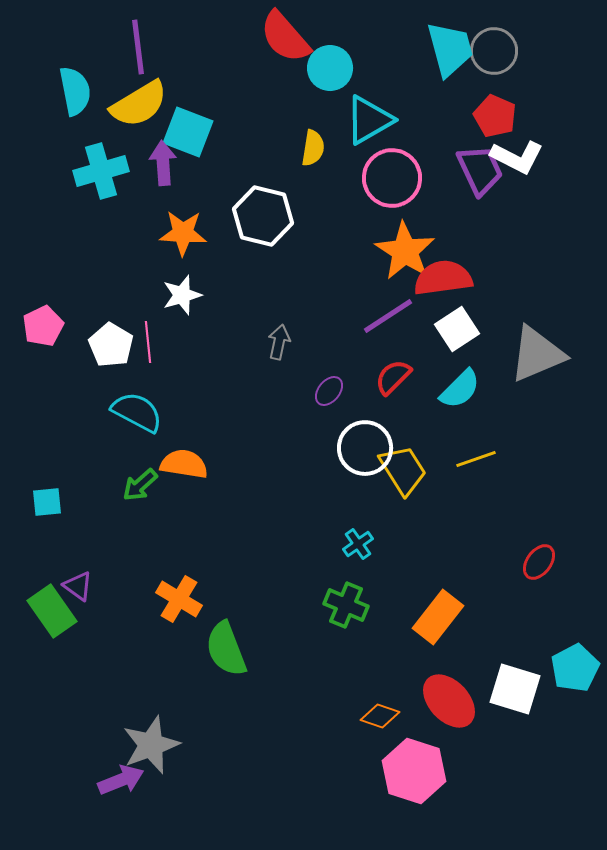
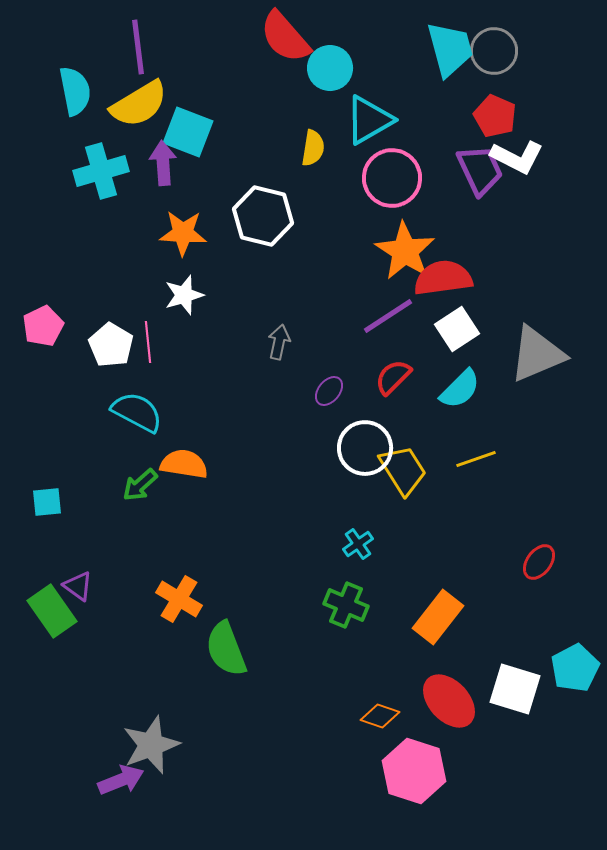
white star at (182, 295): moved 2 px right
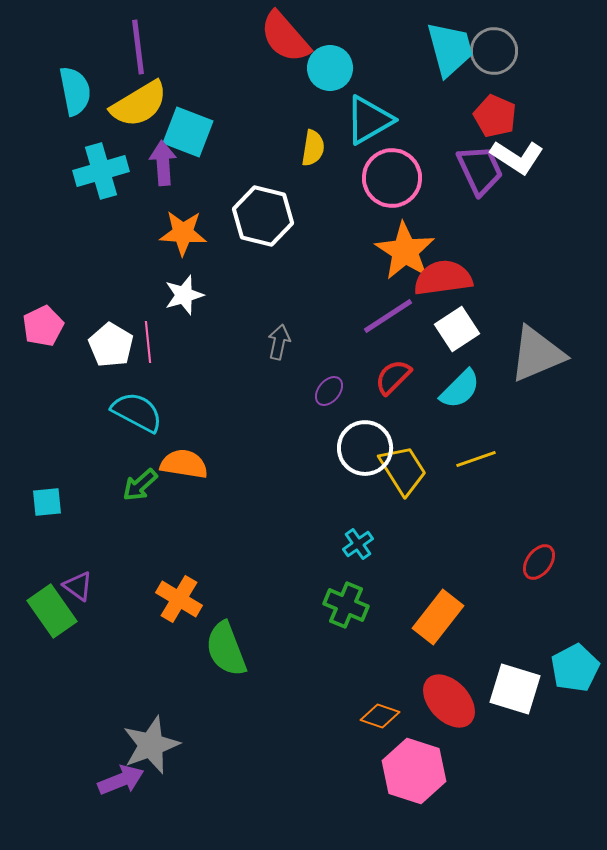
white L-shape at (517, 157): rotated 6 degrees clockwise
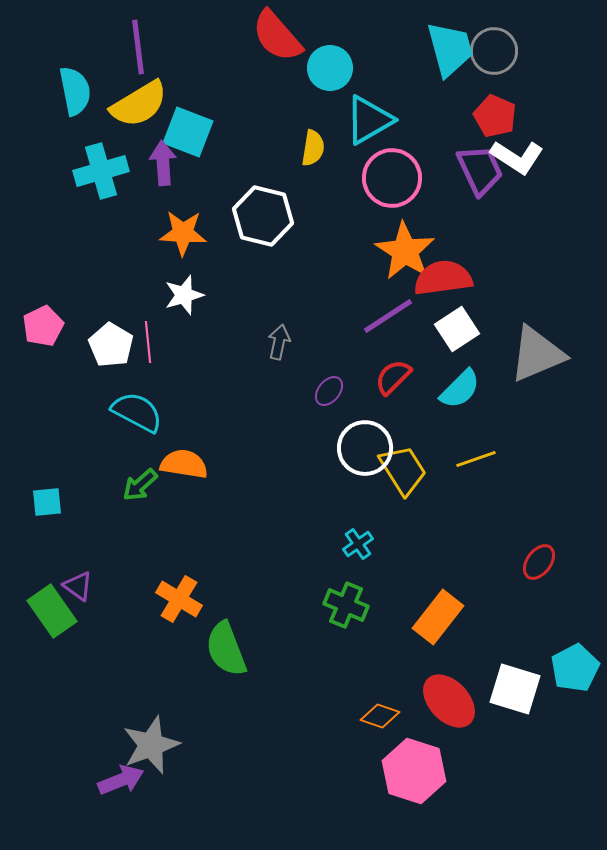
red semicircle at (285, 37): moved 8 px left, 1 px up
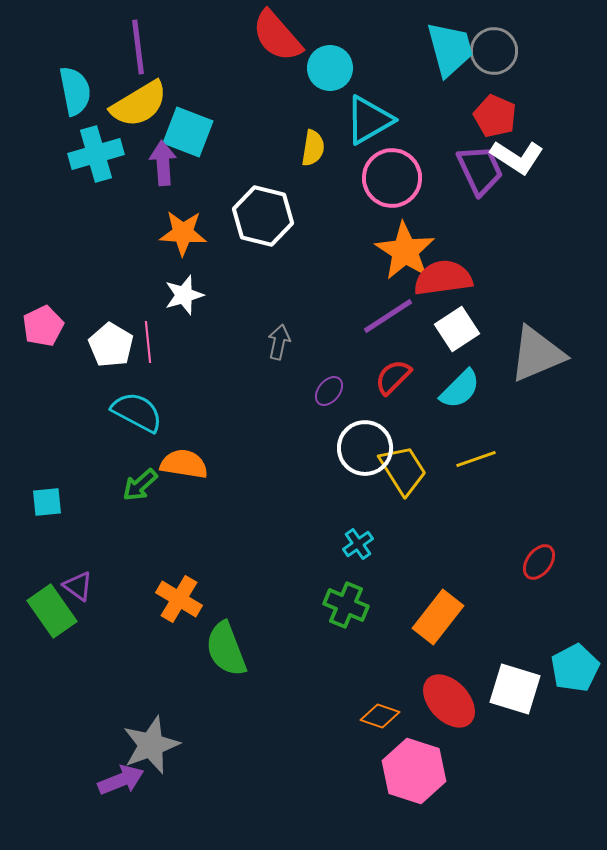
cyan cross at (101, 171): moved 5 px left, 17 px up
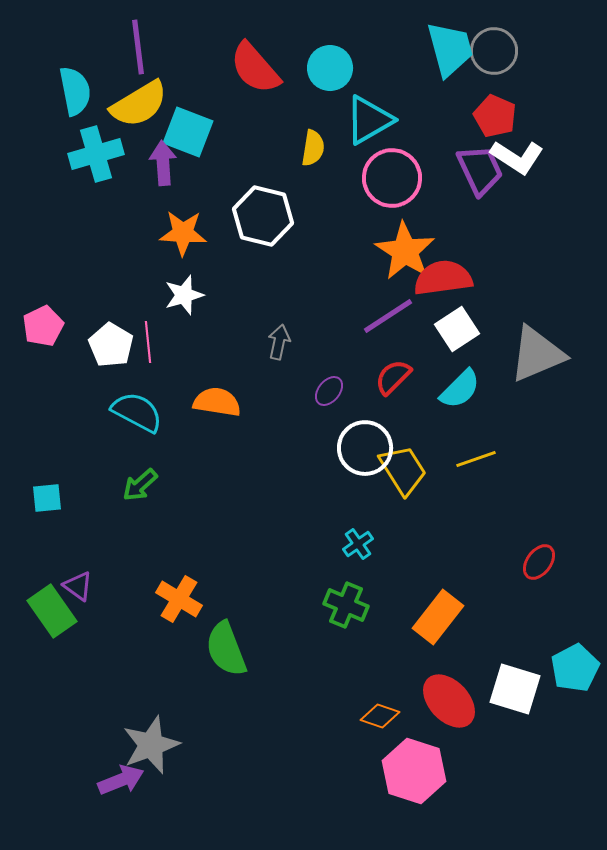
red semicircle at (277, 36): moved 22 px left, 32 px down
orange semicircle at (184, 464): moved 33 px right, 62 px up
cyan square at (47, 502): moved 4 px up
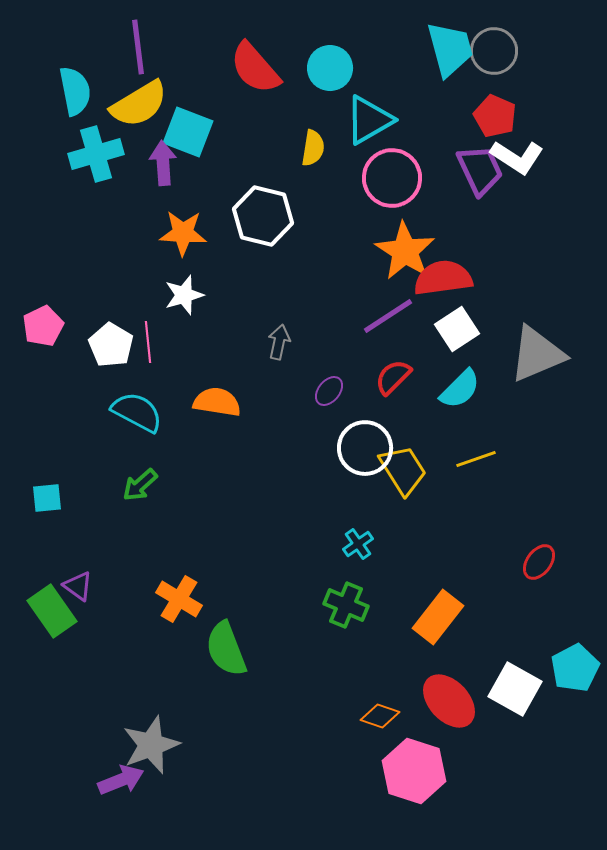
white square at (515, 689): rotated 12 degrees clockwise
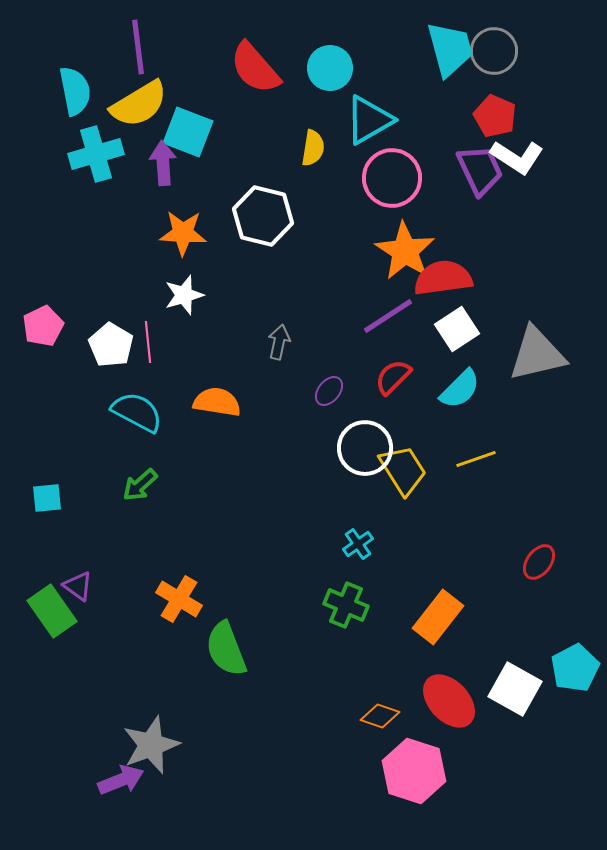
gray triangle at (537, 354): rotated 10 degrees clockwise
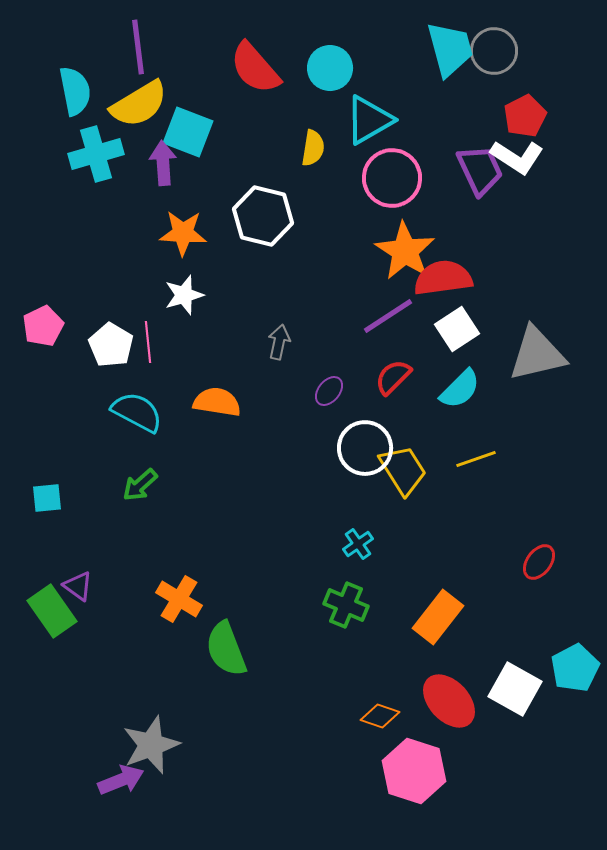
red pentagon at (495, 116): moved 30 px right; rotated 21 degrees clockwise
